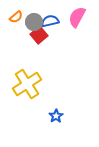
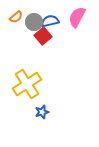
red square: moved 4 px right, 1 px down
blue star: moved 14 px left, 4 px up; rotated 16 degrees clockwise
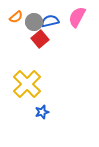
red square: moved 3 px left, 3 px down
yellow cross: rotated 12 degrees counterclockwise
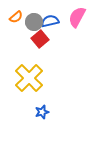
yellow cross: moved 2 px right, 6 px up
